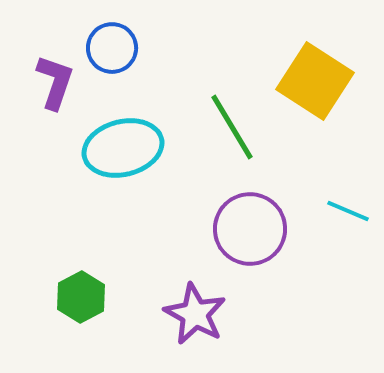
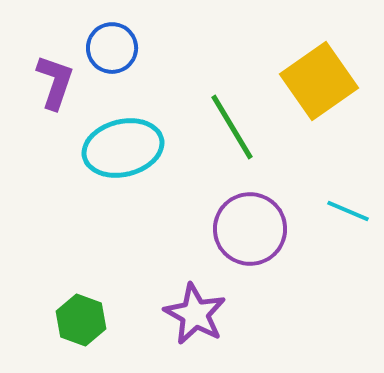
yellow square: moved 4 px right; rotated 22 degrees clockwise
green hexagon: moved 23 px down; rotated 12 degrees counterclockwise
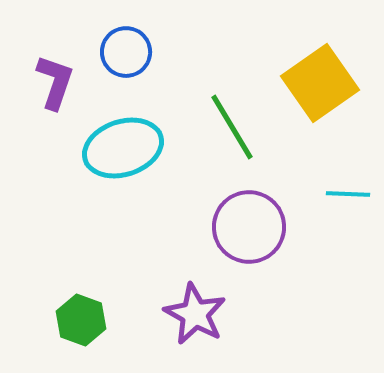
blue circle: moved 14 px right, 4 px down
yellow square: moved 1 px right, 2 px down
cyan ellipse: rotated 4 degrees counterclockwise
cyan line: moved 17 px up; rotated 21 degrees counterclockwise
purple circle: moved 1 px left, 2 px up
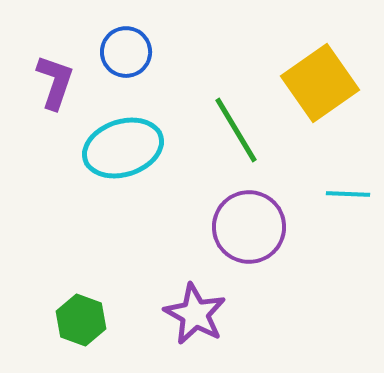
green line: moved 4 px right, 3 px down
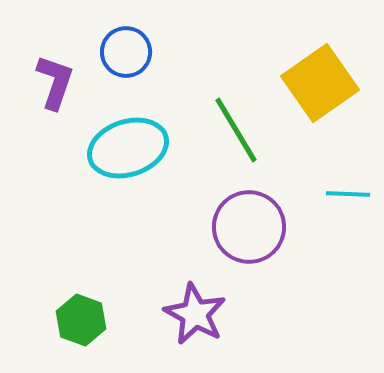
cyan ellipse: moved 5 px right
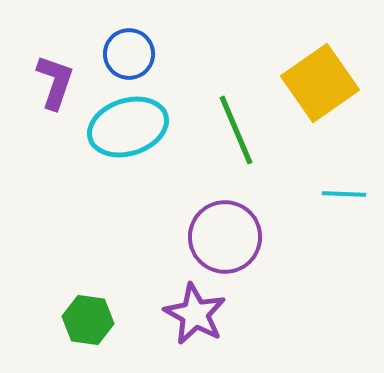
blue circle: moved 3 px right, 2 px down
green line: rotated 8 degrees clockwise
cyan ellipse: moved 21 px up
cyan line: moved 4 px left
purple circle: moved 24 px left, 10 px down
green hexagon: moved 7 px right; rotated 12 degrees counterclockwise
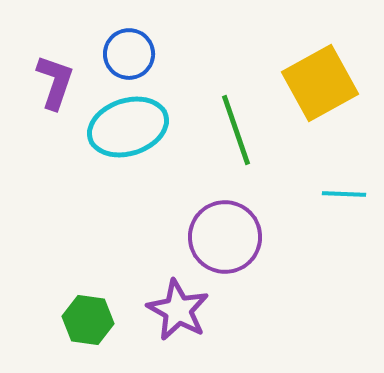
yellow square: rotated 6 degrees clockwise
green line: rotated 4 degrees clockwise
purple star: moved 17 px left, 4 px up
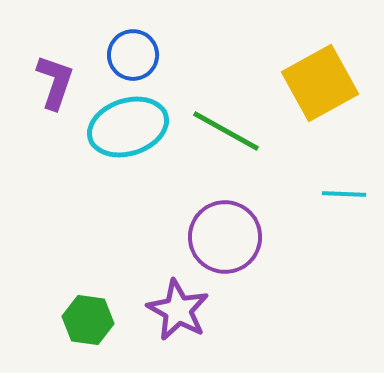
blue circle: moved 4 px right, 1 px down
green line: moved 10 px left, 1 px down; rotated 42 degrees counterclockwise
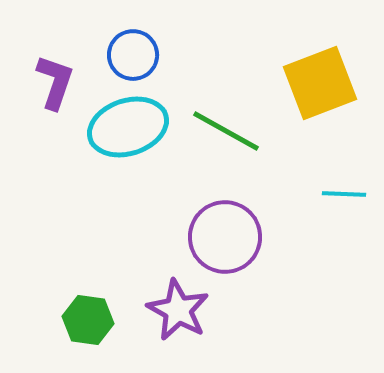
yellow square: rotated 8 degrees clockwise
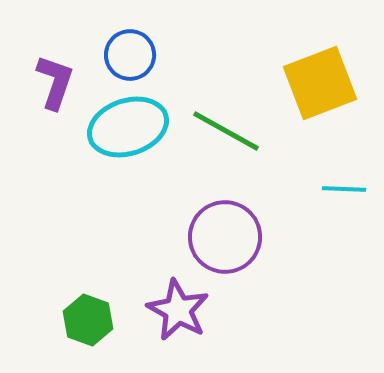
blue circle: moved 3 px left
cyan line: moved 5 px up
green hexagon: rotated 12 degrees clockwise
